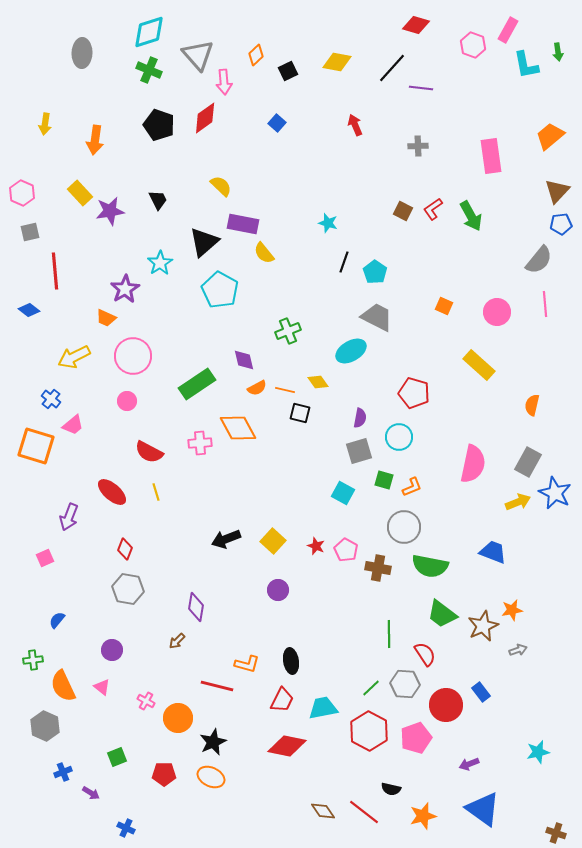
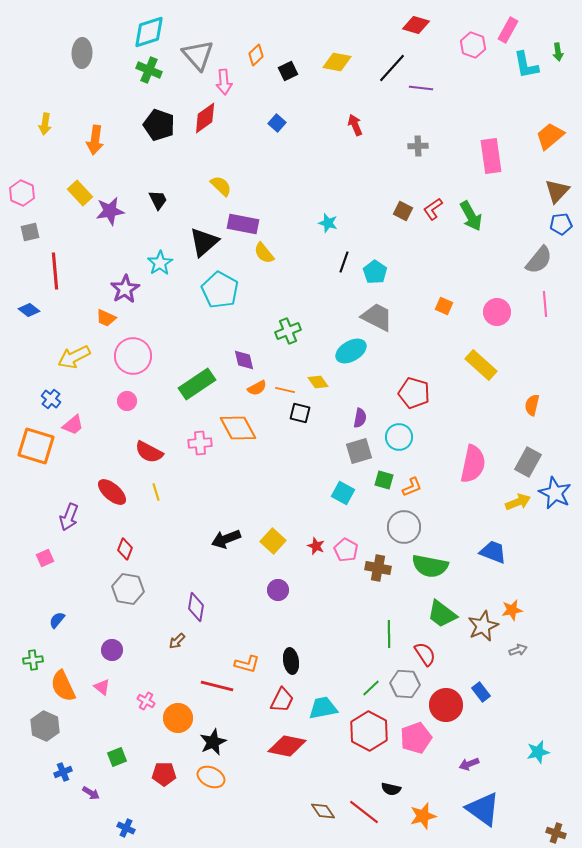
yellow rectangle at (479, 365): moved 2 px right
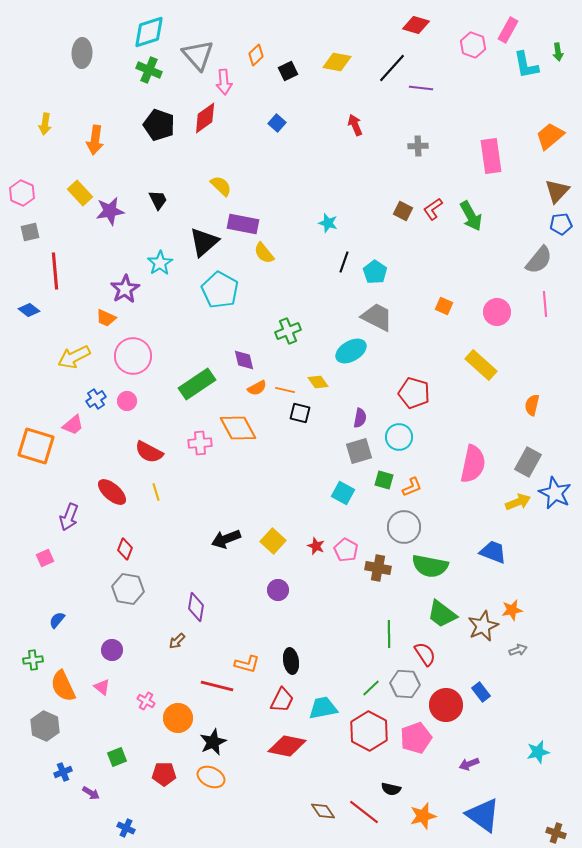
blue cross at (51, 399): moved 45 px right; rotated 18 degrees clockwise
blue triangle at (483, 809): moved 6 px down
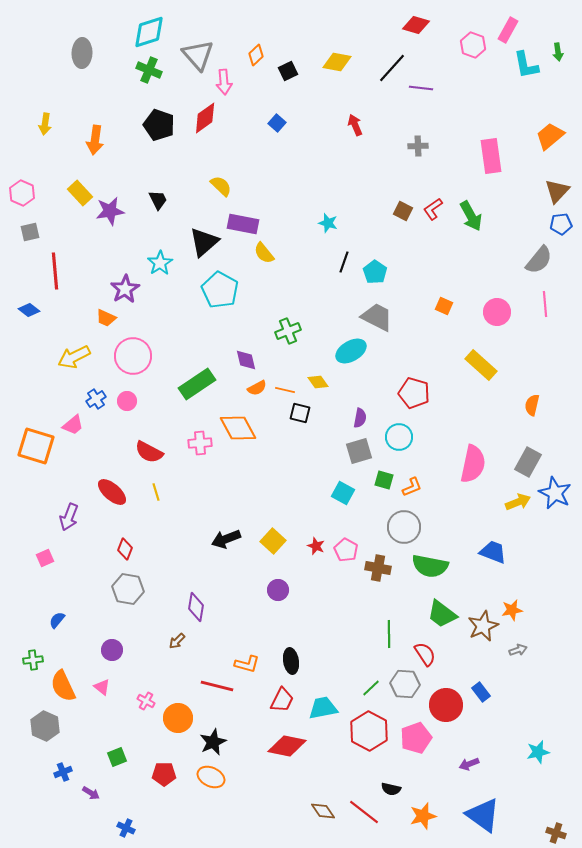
purple diamond at (244, 360): moved 2 px right
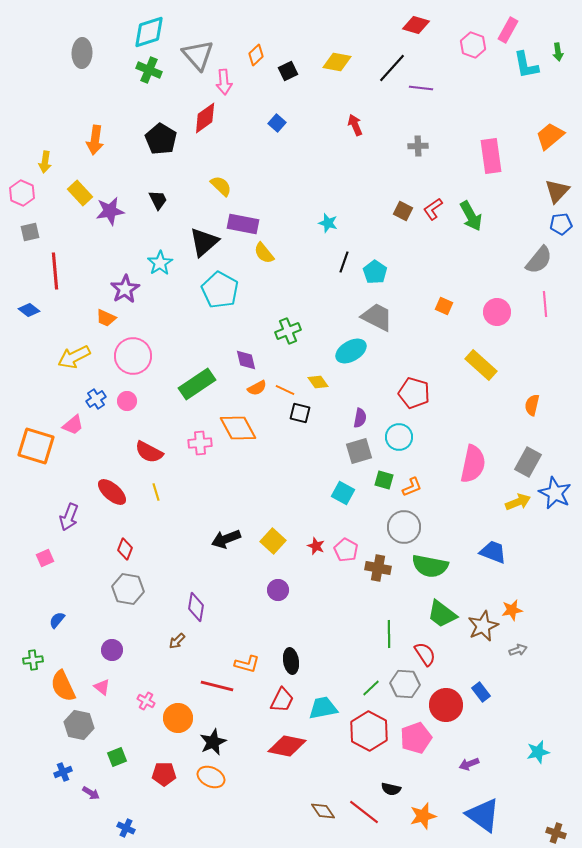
yellow arrow at (45, 124): moved 38 px down
black pentagon at (159, 125): moved 2 px right, 14 px down; rotated 12 degrees clockwise
orange line at (285, 390): rotated 12 degrees clockwise
gray hexagon at (45, 726): moved 34 px right, 1 px up; rotated 12 degrees counterclockwise
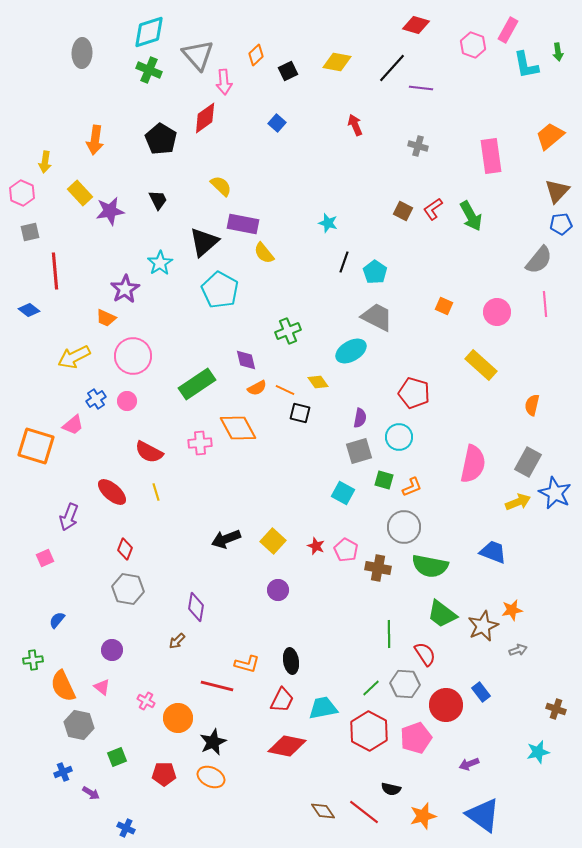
gray cross at (418, 146): rotated 18 degrees clockwise
brown cross at (556, 833): moved 124 px up
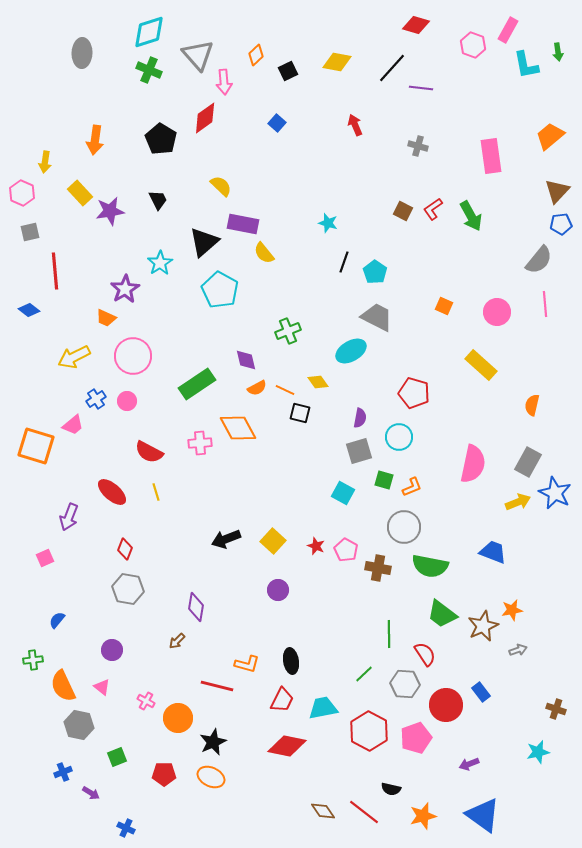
green line at (371, 688): moved 7 px left, 14 px up
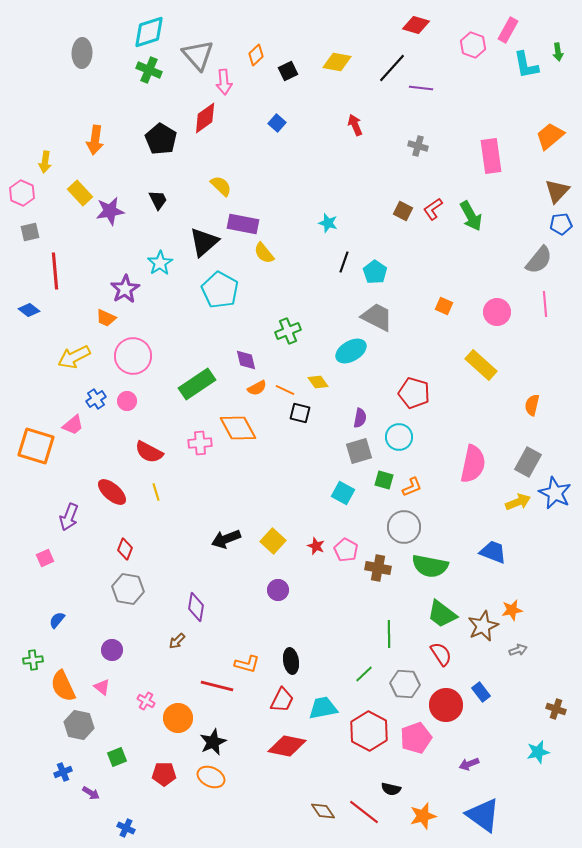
red semicircle at (425, 654): moved 16 px right
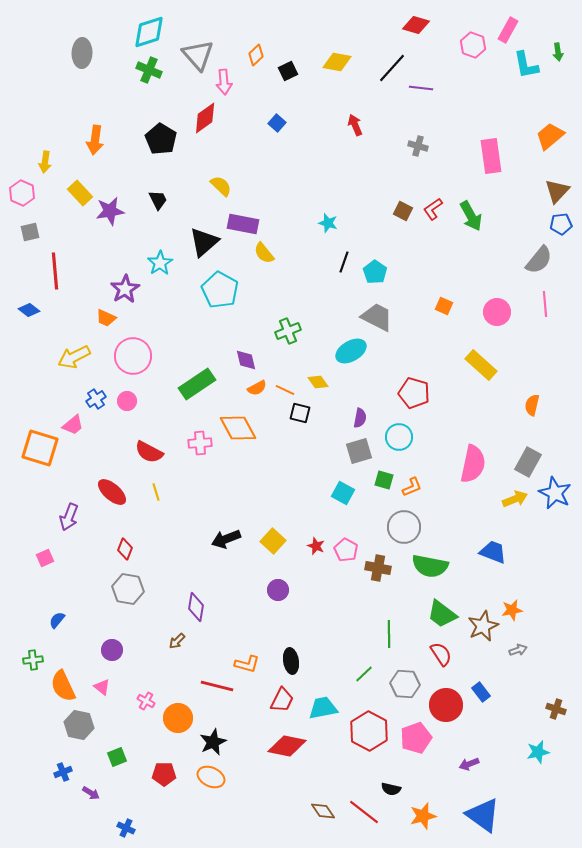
orange square at (36, 446): moved 4 px right, 2 px down
yellow arrow at (518, 502): moved 3 px left, 3 px up
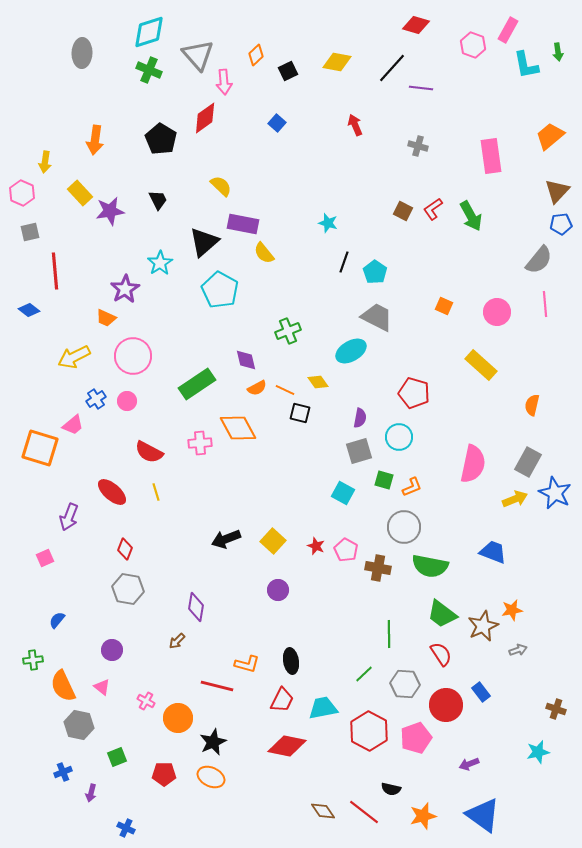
purple arrow at (91, 793): rotated 72 degrees clockwise
